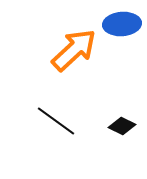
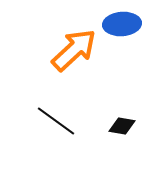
black diamond: rotated 16 degrees counterclockwise
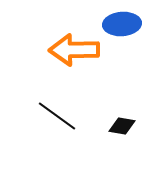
orange arrow: rotated 138 degrees counterclockwise
black line: moved 1 px right, 5 px up
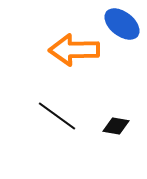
blue ellipse: rotated 42 degrees clockwise
black diamond: moved 6 px left
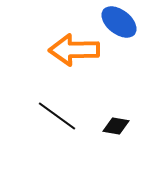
blue ellipse: moved 3 px left, 2 px up
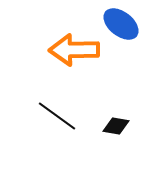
blue ellipse: moved 2 px right, 2 px down
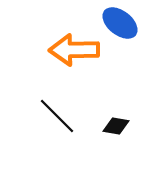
blue ellipse: moved 1 px left, 1 px up
black line: rotated 9 degrees clockwise
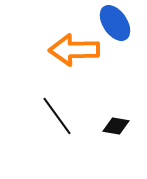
blue ellipse: moved 5 px left; rotated 18 degrees clockwise
black line: rotated 9 degrees clockwise
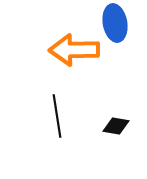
blue ellipse: rotated 24 degrees clockwise
black line: rotated 27 degrees clockwise
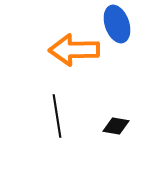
blue ellipse: moved 2 px right, 1 px down; rotated 9 degrees counterclockwise
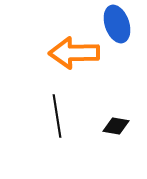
orange arrow: moved 3 px down
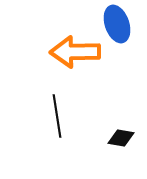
orange arrow: moved 1 px right, 1 px up
black diamond: moved 5 px right, 12 px down
